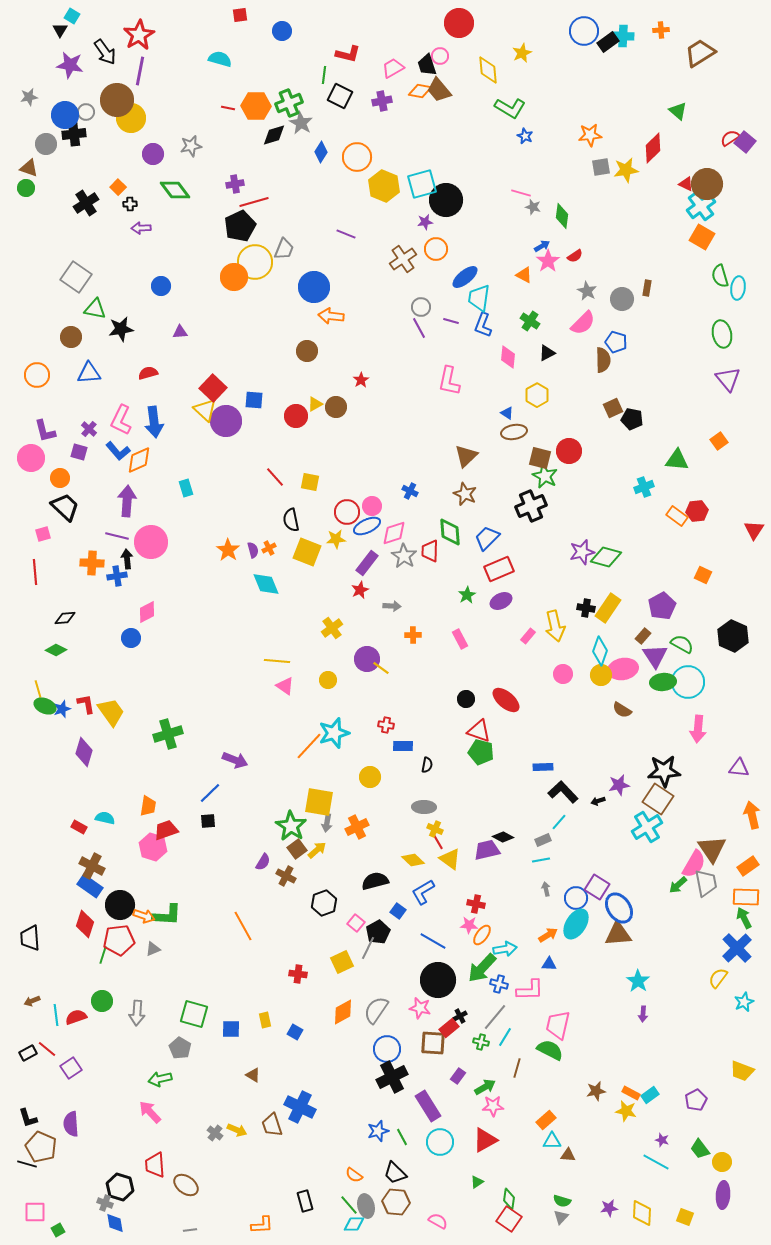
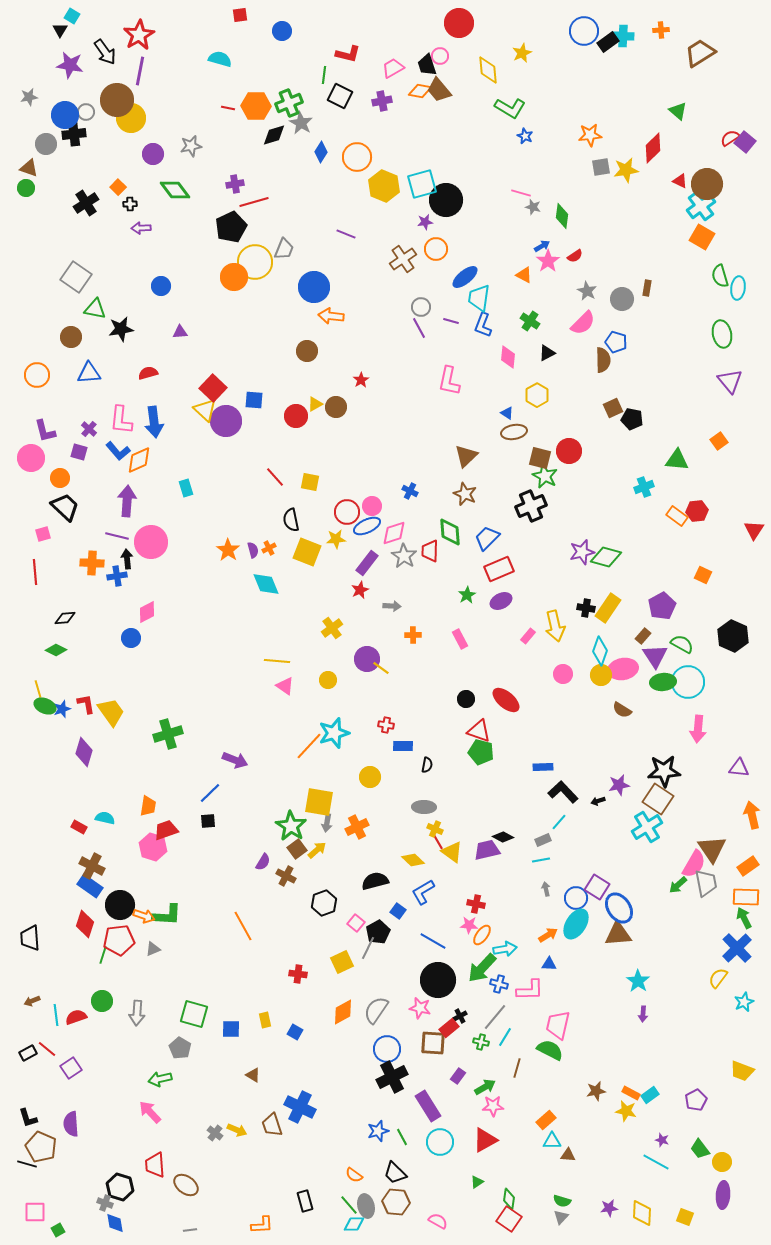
red triangle at (686, 184): moved 6 px left, 3 px up
black pentagon at (240, 226): moved 9 px left, 1 px down
purple triangle at (728, 379): moved 2 px right, 2 px down
pink L-shape at (121, 420): rotated 20 degrees counterclockwise
yellow triangle at (450, 859): moved 2 px right, 7 px up
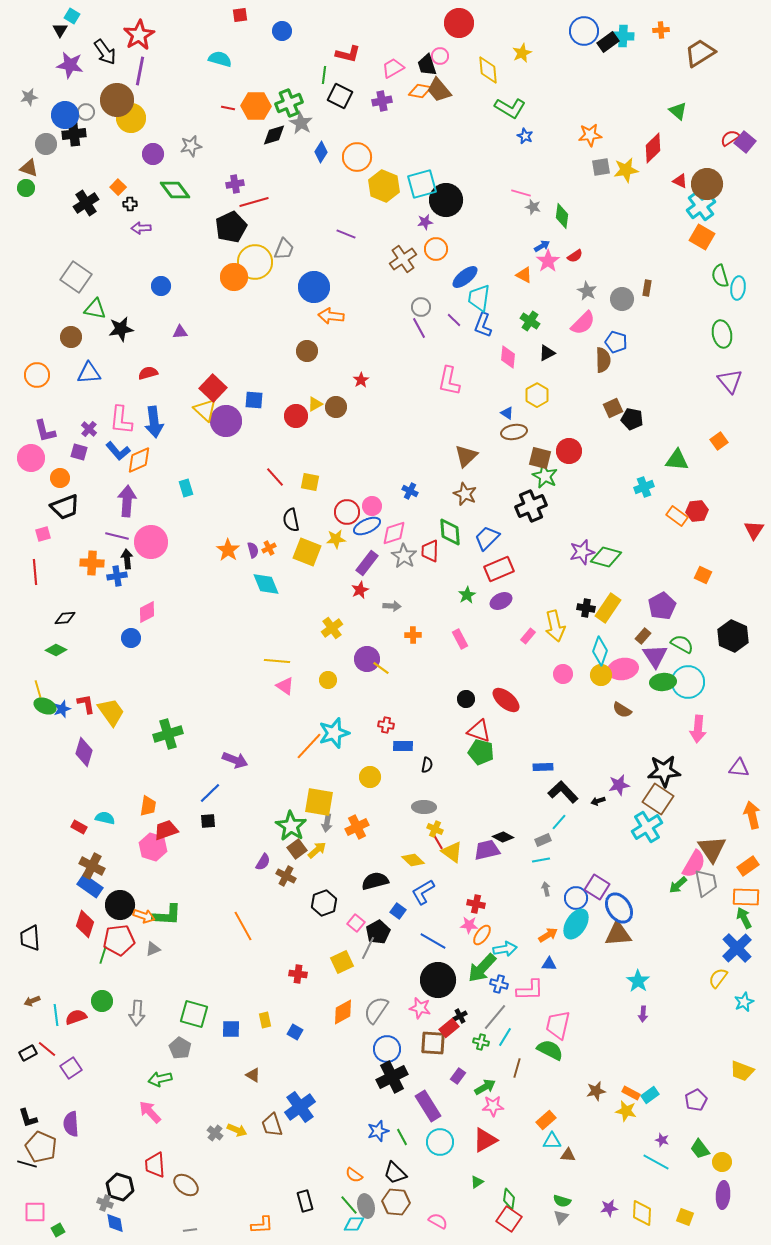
purple line at (451, 321): moved 3 px right, 1 px up; rotated 28 degrees clockwise
black trapezoid at (65, 507): rotated 116 degrees clockwise
blue cross at (300, 1107): rotated 28 degrees clockwise
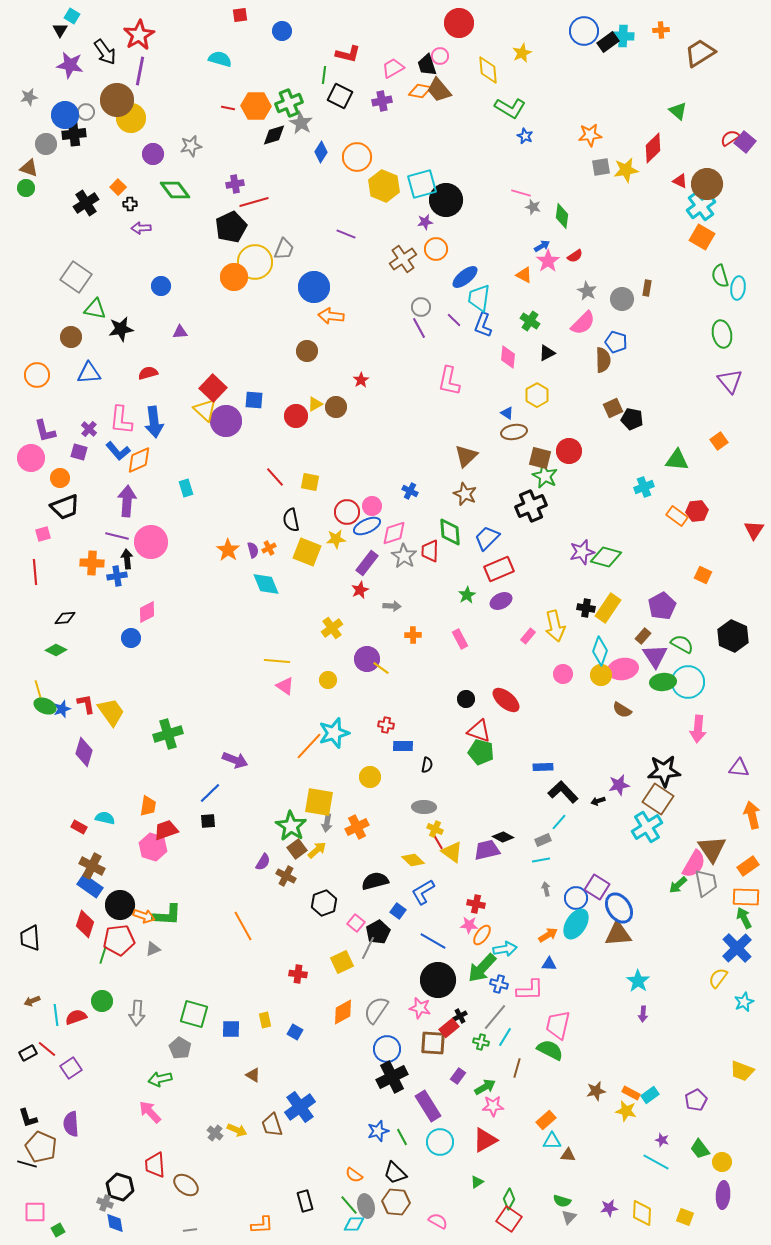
green diamond at (509, 1199): rotated 20 degrees clockwise
gray triangle at (561, 1217): moved 8 px right
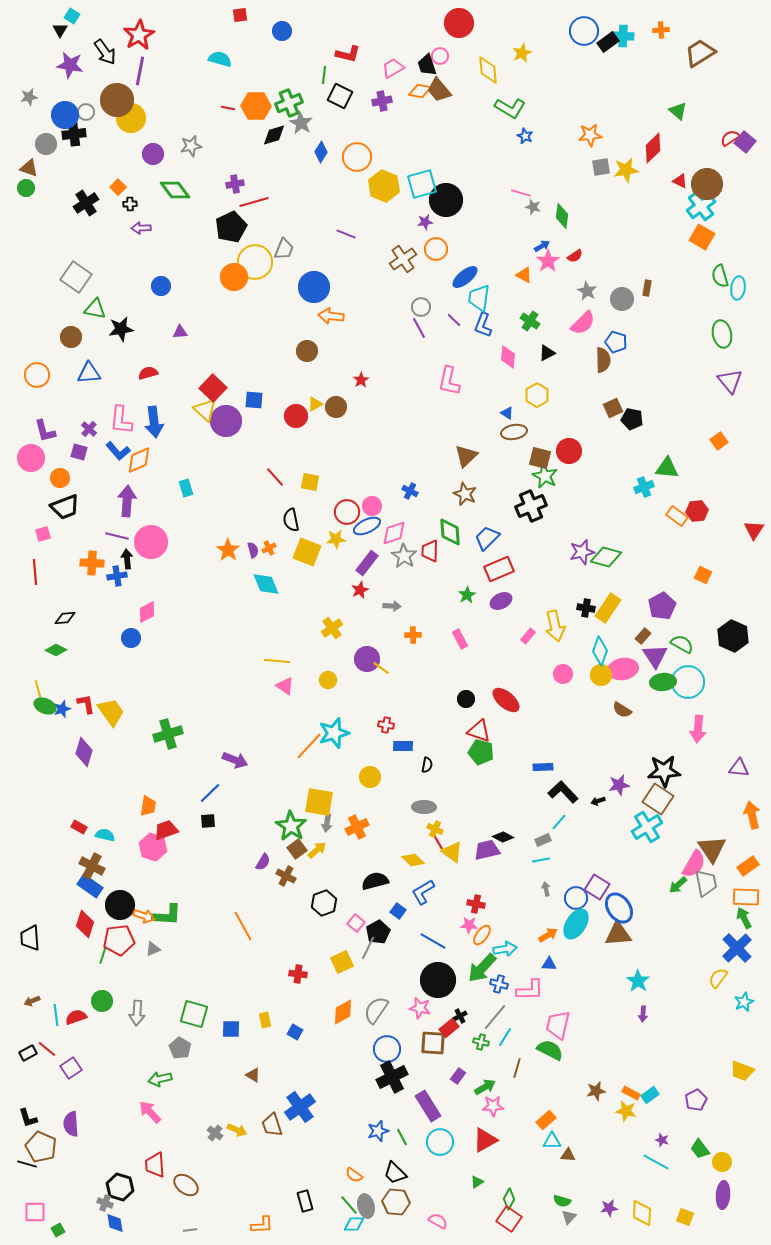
green triangle at (677, 460): moved 10 px left, 8 px down
cyan semicircle at (105, 818): moved 17 px down
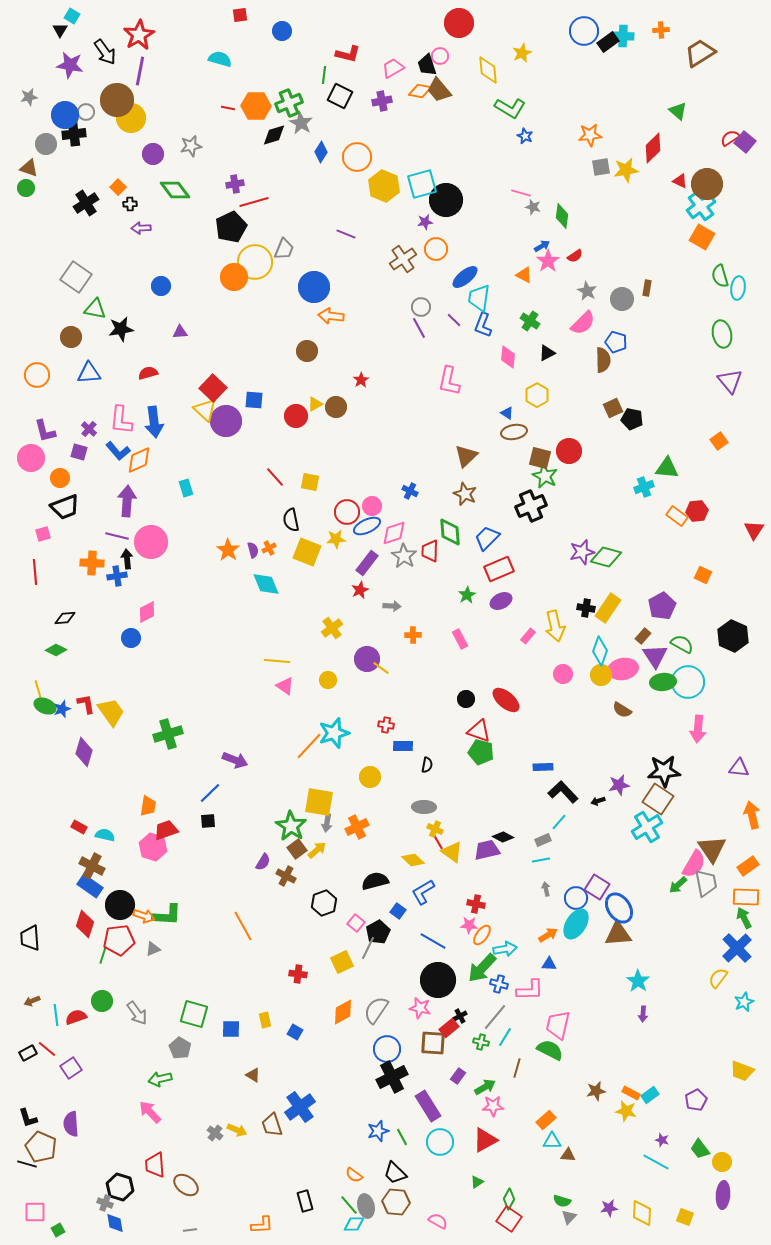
gray arrow at (137, 1013): rotated 40 degrees counterclockwise
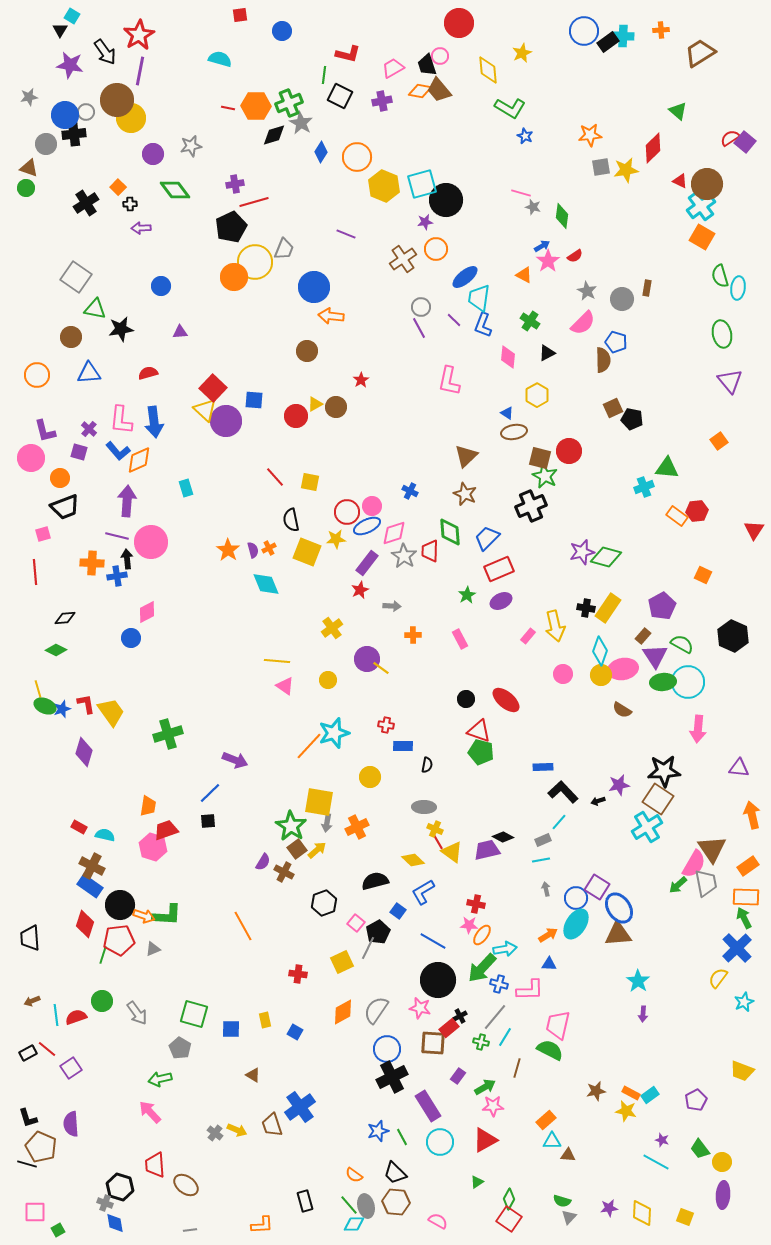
brown cross at (286, 876): moved 2 px left, 4 px up
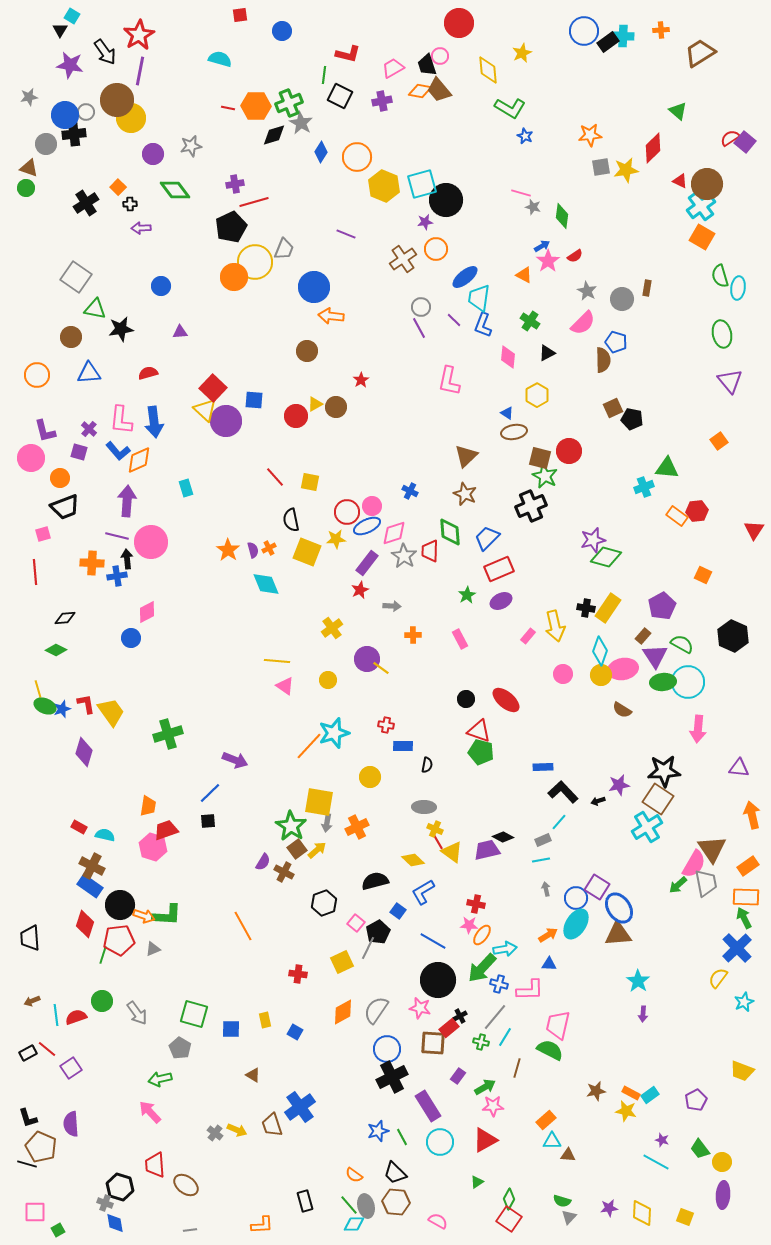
purple star at (582, 552): moved 11 px right, 12 px up
